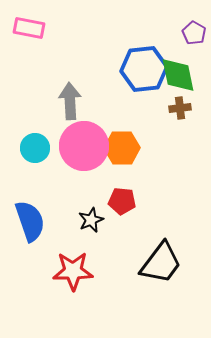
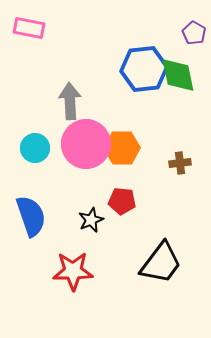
brown cross: moved 55 px down
pink circle: moved 2 px right, 2 px up
blue semicircle: moved 1 px right, 5 px up
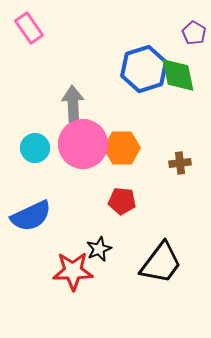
pink rectangle: rotated 44 degrees clockwise
blue hexagon: rotated 12 degrees counterclockwise
gray arrow: moved 3 px right, 3 px down
pink circle: moved 3 px left
blue semicircle: rotated 84 degrees clockwise
black star: moved 8 px right, 29 px down
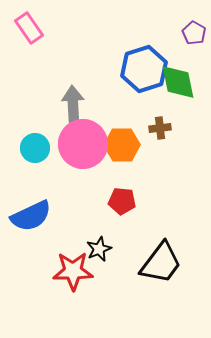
green diamond: moved 7 px down
orange hexagon: moved 3 px up
brown cross: moved 20 px left, 35 px up
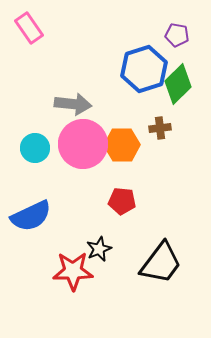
purple pentagon: moved 17 px left, 2 px down; rotated 20 degrees counterclockwise
green diamond: moved 2 px down; rotated 57 degrees clockwise
gray arrow: rotated 99 degrees clockwise
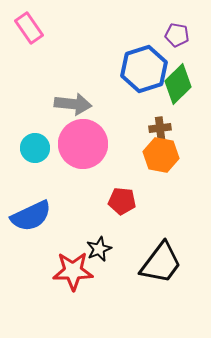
orange hexagon: moved 39 px right, 10 px down; rotated 12 degrees clockwise
